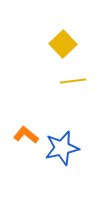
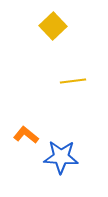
yellow square: moved 10 px left, 18 px up
blue star: moved 1 px left, 9 px down; rotated 16 degrees clockwise
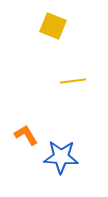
yellow square: rotated 24 degrees counterclockwise
orange L-shape: rotated 20 degrees clockwise
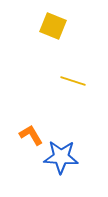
yellow line: rotated 25 degrees clockwise
orange L-shape: moved 5 px right
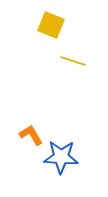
yellow square: moved 2 px left, 1 px up
yellow line: moved 20 px up
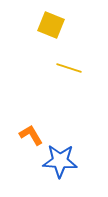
yellow line: moved 4 px left, 7 px down
blue star: moved 1 px left, 4 px down
